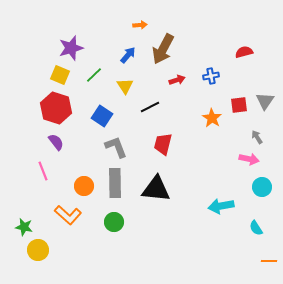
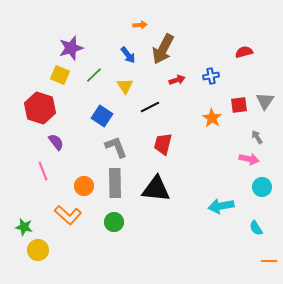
blue arrow: rotated 102 degrees clockwise
red hexagon: moved 16 px left
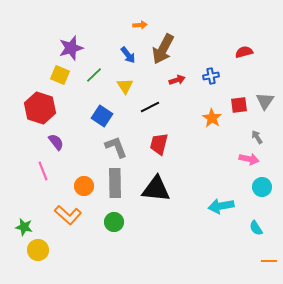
red trapezoid: moved 4 px left
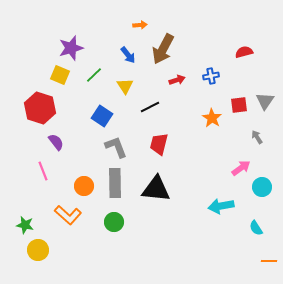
pink arrow: moved 8 px left, 9 px down; rotated 48 degrees counterclockwise
green star: moved 1 px right, 2 px up
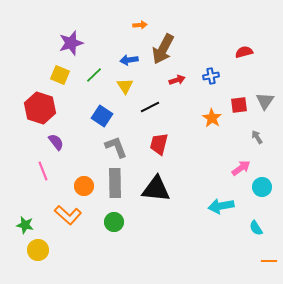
purple star: moved 5 px up
blue arrow: moved 1 px right, 5 px down; rotated 120 degrees clockwise
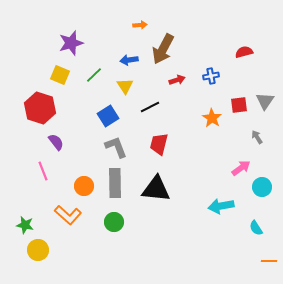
blue square: moved 6 px right; rotated 25 degrees clockwise
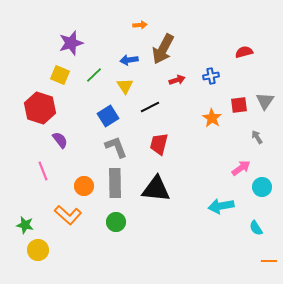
purple semicircle: moved 4 px right, 2 px up
green circle: moved 2 px right
